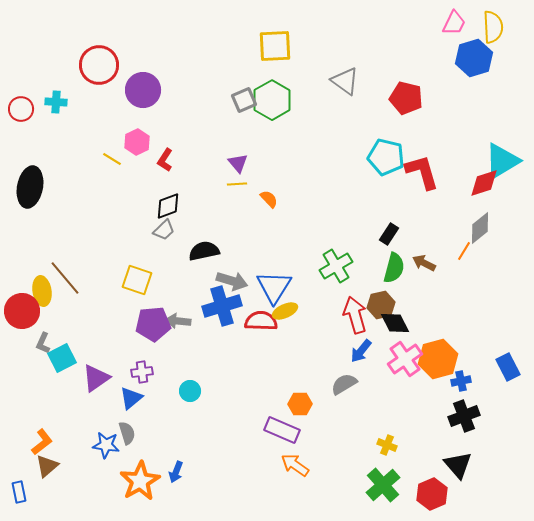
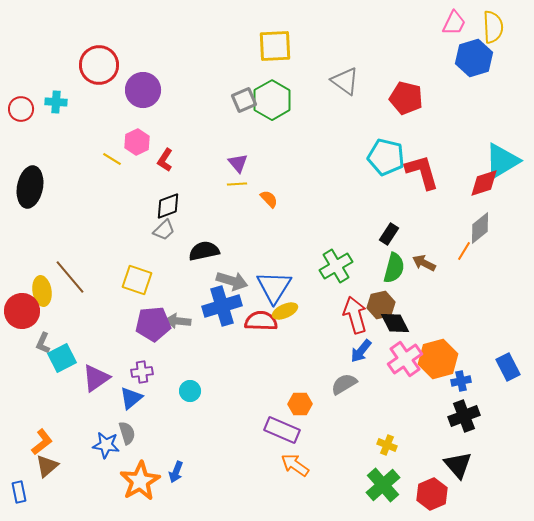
brown line at (65, 278): moved 5 px right, 1 px up
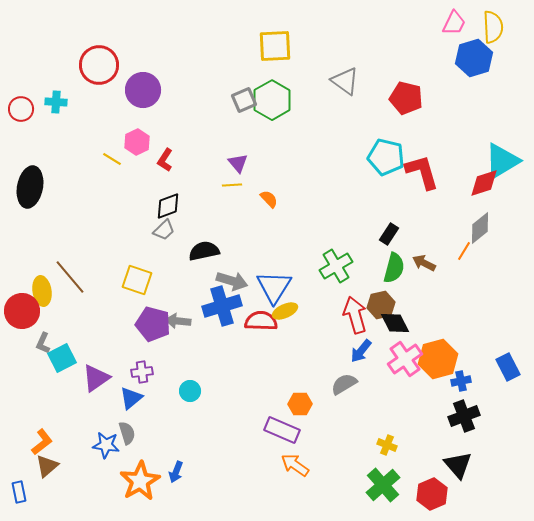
yellow line at (237, 184): moved 5 px left, 1 px down
purple pentagon at (153, 324): rotated 20 degrees clockwise
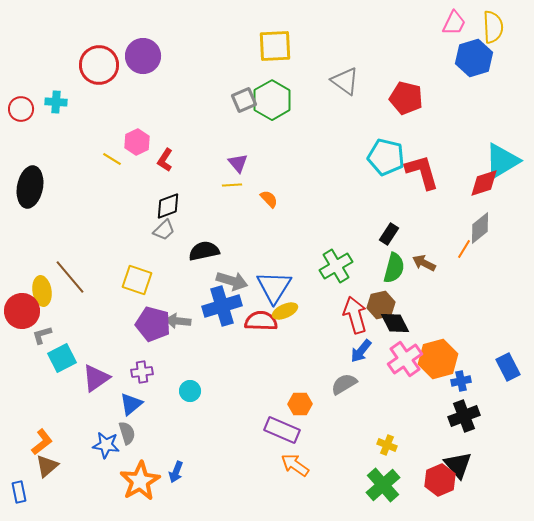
purple circle at (143, 90): moved 34 px up
orange line at (464, 251): moved 2 px up
gray L-shape at (43, 343): moved 1 px left, 8 px up; rotated 50 degrees clockwise
blue triangle at (131, 398): moved 6 px down
red hexagon at (432, 494): moved 8 px right, 14 px up
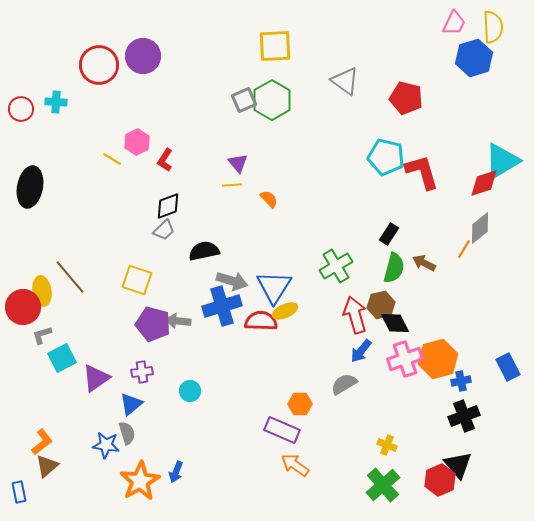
red circle at (22, 311): moved 1 px right, 4 px up
pink cross at (405, 359): rotated 16 degrees clockwise
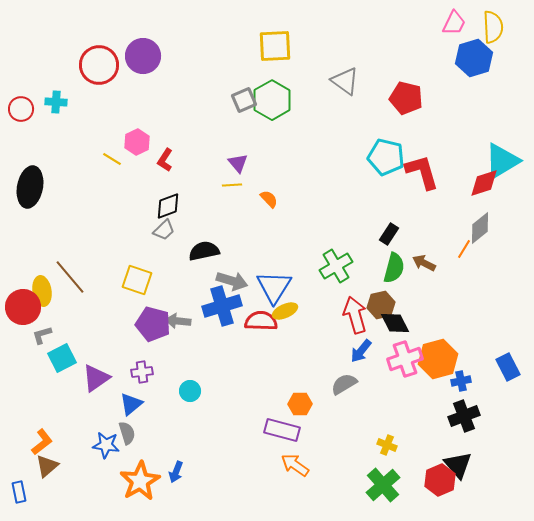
purple rectangle at (282, 430): rotated 8 degrees counterclockwise
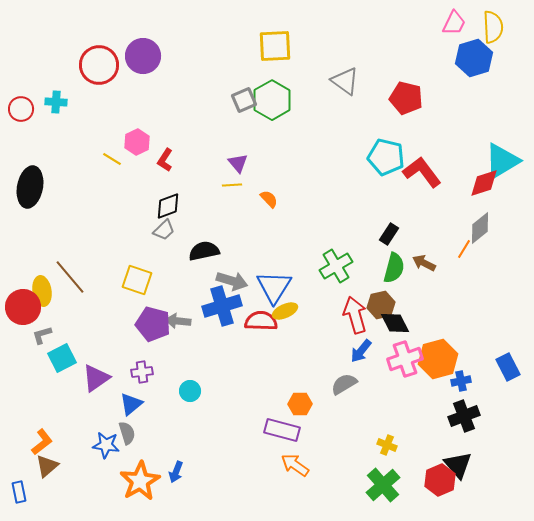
red L-shape at (422, 172): rotated 21 degrees counterclockwise
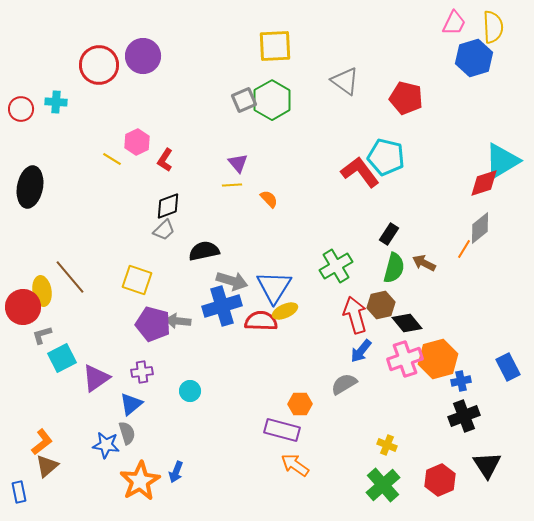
red L-shape at (422, 172): moved 62 px left
black diamond at (395, 323): moved 12 px right; rotated 12 degrees counterclockwise
black triangle at (458, 465): moved 29 px right; rotated 8 degrees clockwise
